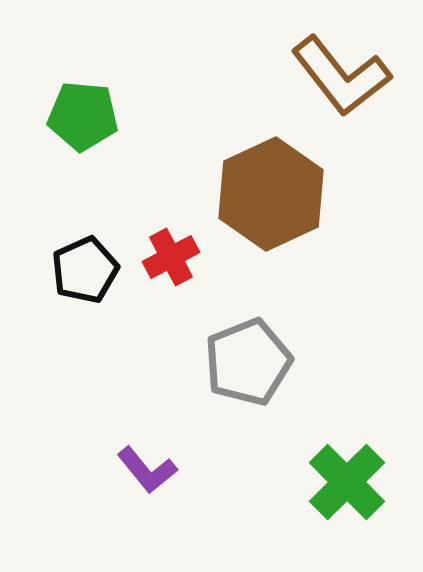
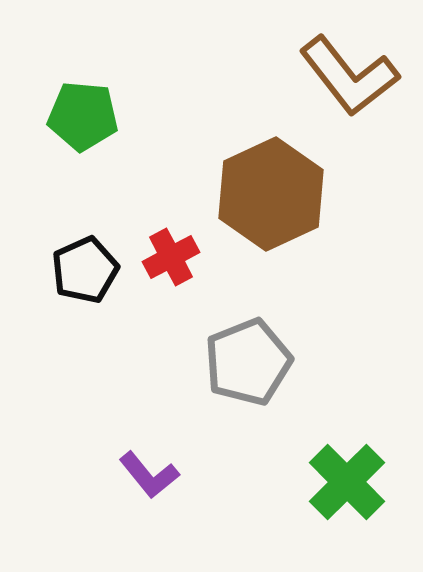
brown L-shape: moved 8 px right
purple L-shape: moved 2 px right, 5 px down
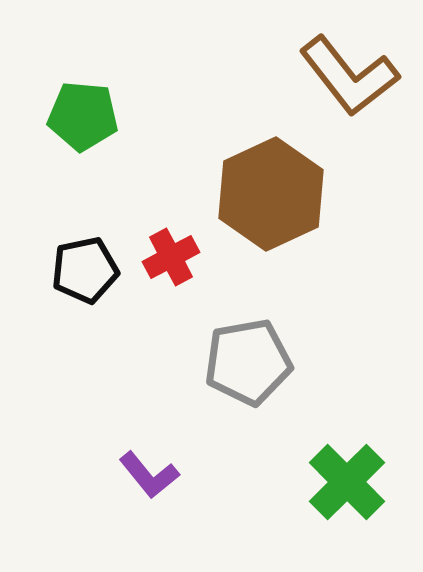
black pentagon: rotated 12 degrees clockwise
gray pentagon: rotated 12 degrees clockwise
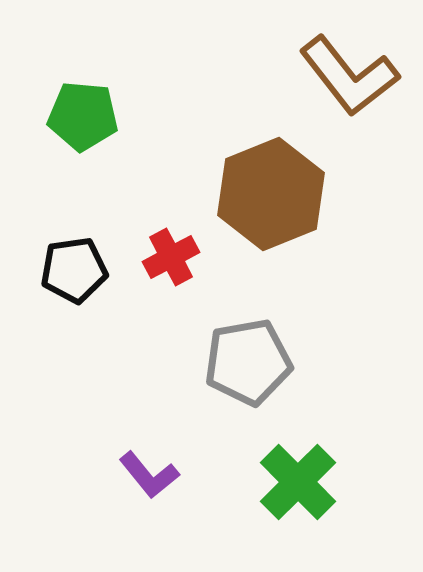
brown hexagon: rotated 3 degrees clockwise
black pentagon: moved 11 px left; rotated 4 degrees clockwise
green cross: moved 49 px left
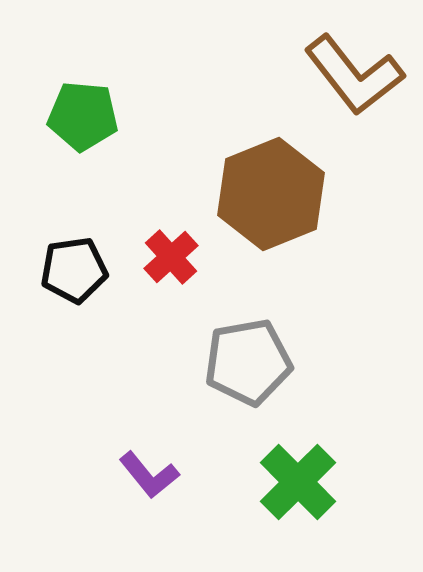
brown L-shape: moved 5 px right, 1 px up
red cross: rotated 14 degrees counterclockwise
